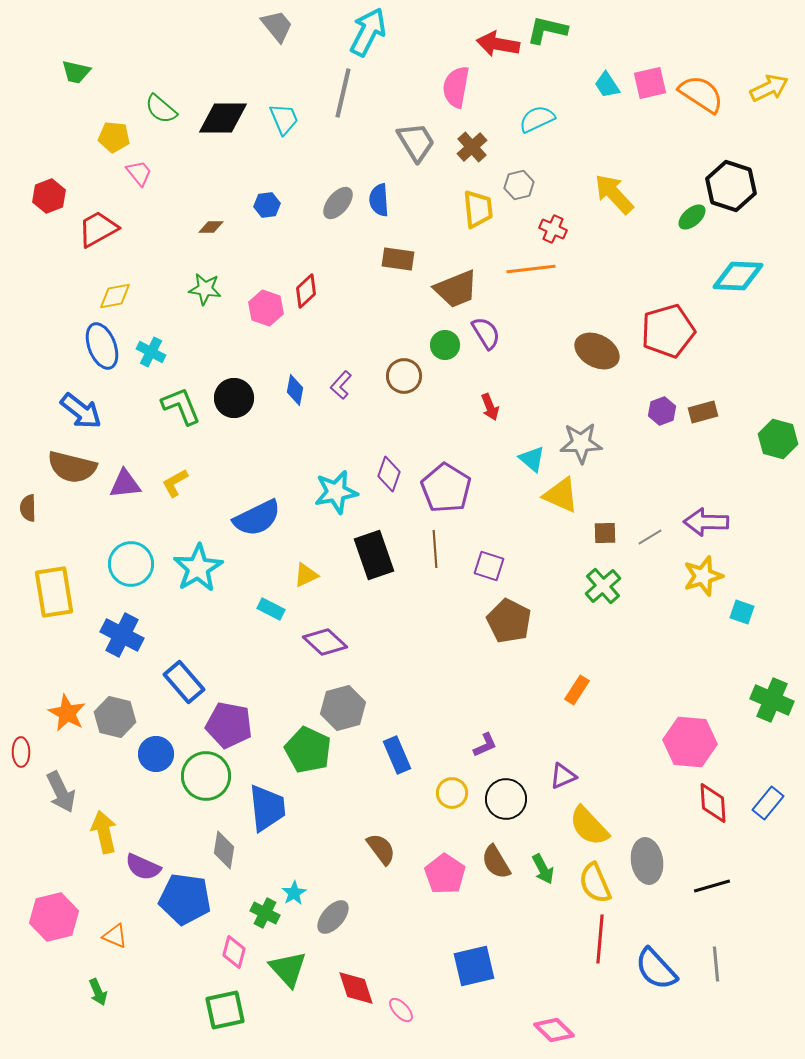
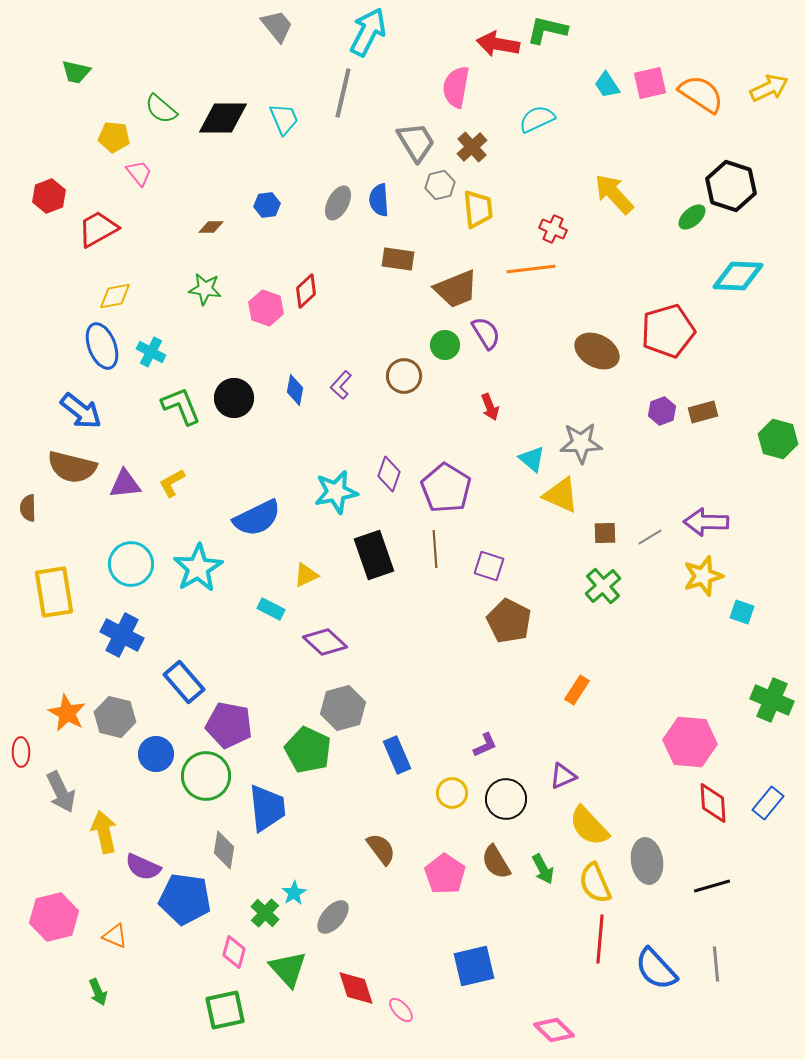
gray hexagon at (519, 185): moved 79 px left
gray ellipse at (338, 203): rotated 12 degrees counterclockwise
yellow L-shape at (175, 483): moved 3 px left
green cross at (265, 913): rotated 16 degrees clockwise
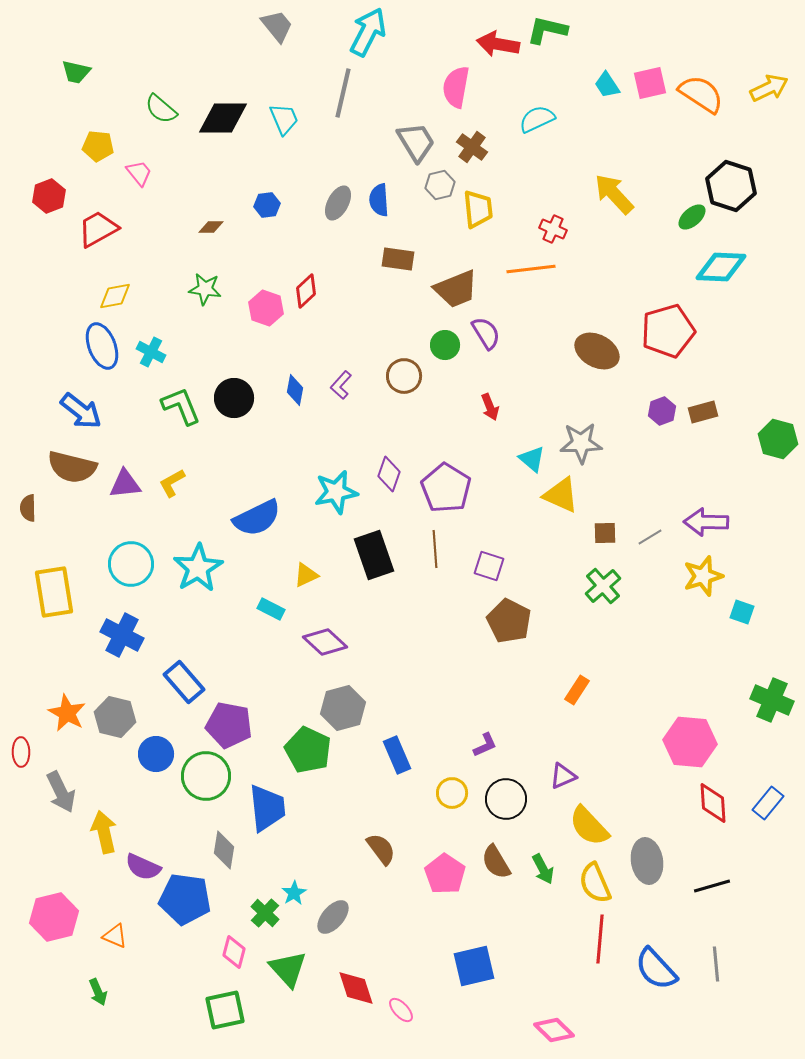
yellow pentagon at (114, 137): moved 16 px left, 9 px down
brown cross at (472, 147): rotated 12 degrees counterclockwise
cyan diamond at (738, 276): moved 17 px left, 9 px up
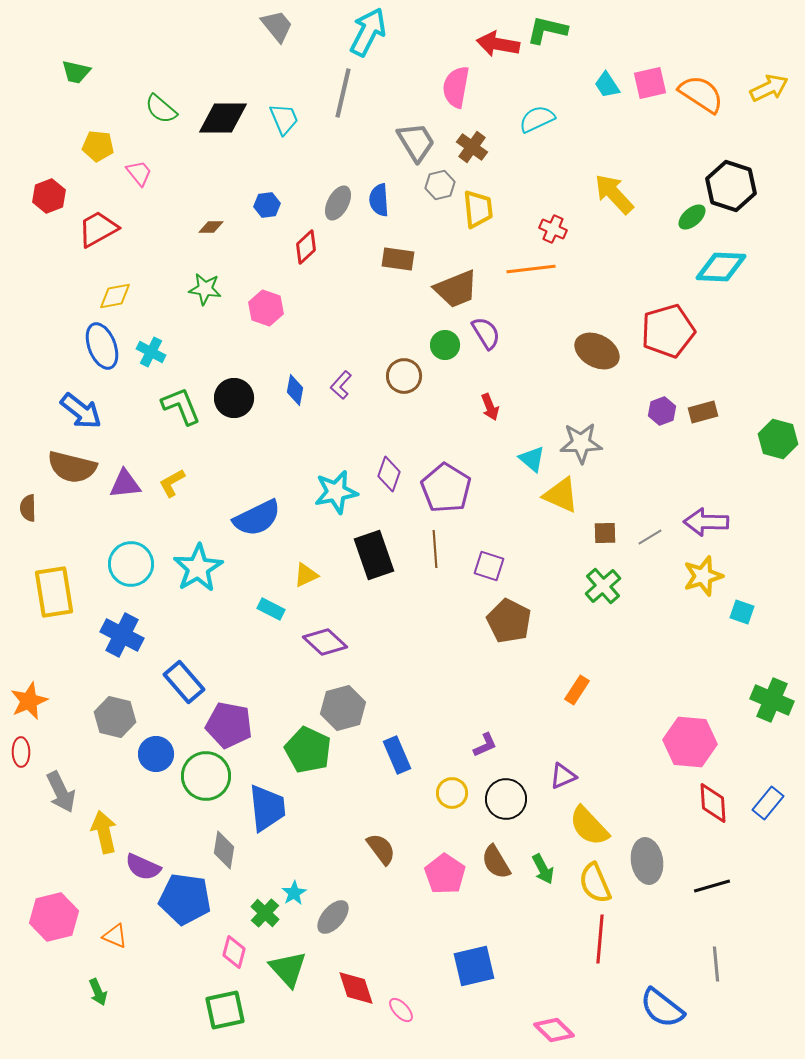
red diamond at (306, 291): moved 44 px up
orange star at (67, 713): moved 38 px left, 12 px up; rotated 21 degrees clockwise
blue semicircle at (656, 969): moved 6 px right, 39 px down; rotated 9 degrees counterclockwise
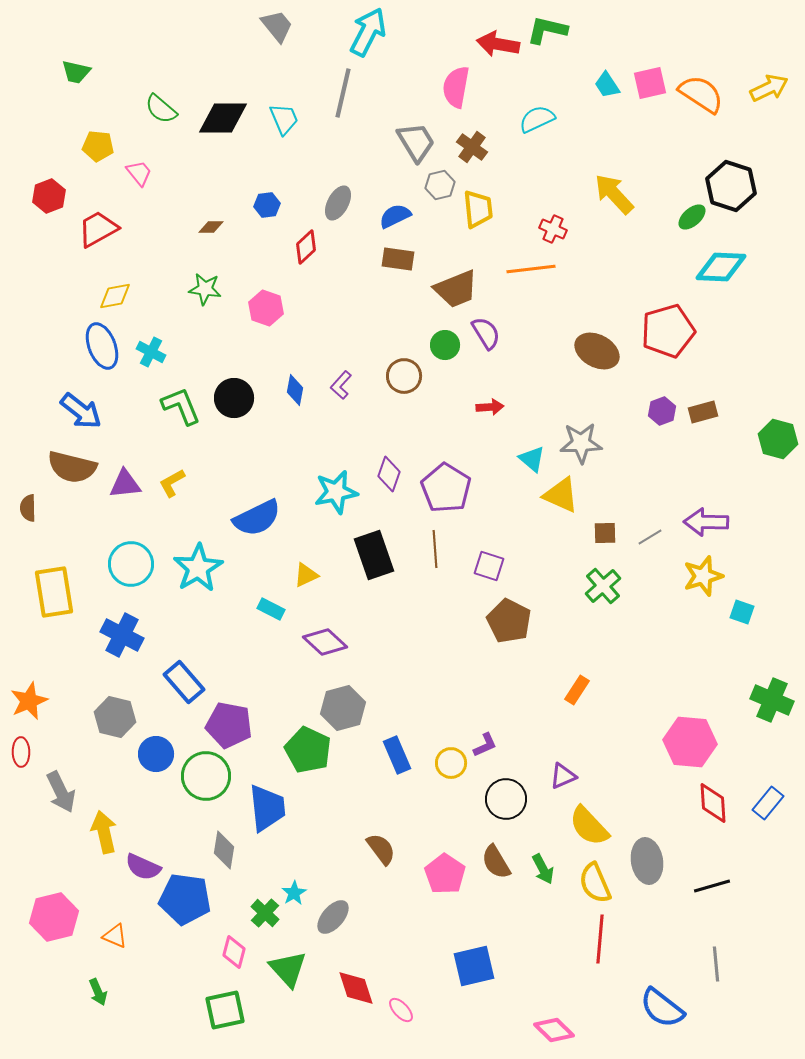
blue semicircle at (379, 200): moved 16 px right, 16 px down; rotated 68 degrees clockwise
red arrow at (490, 407): rotated 72 degrees counterclockwise
yellow circle at (452, 793): moved 1 px left, 30 px up
